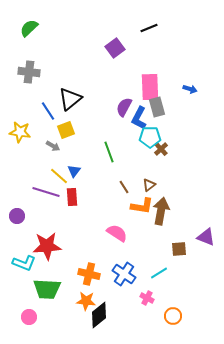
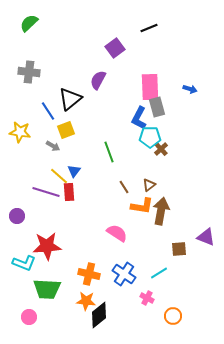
green semicircle: moved 5 px up
purple semicircle: moved 26 px left, 27 px up
red rectangle: moved 3 px left, 5 px up
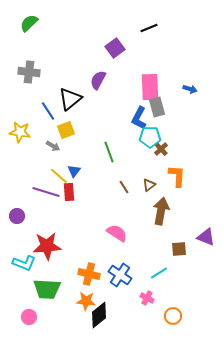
orange L-shape: moved 35 px right, 30 px up; rotated 95 degrees counterclockwise
blue cross: moved 4 px left, 1 px down
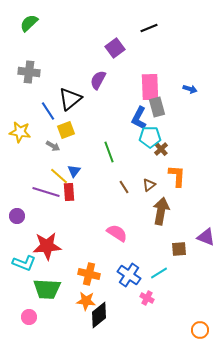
blue cross: moved 9 px right
orange circle: moved 27 px right, 14 px down
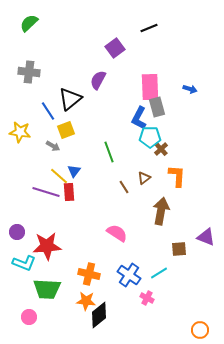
brown triangle: moved 5 px left, 7 px up
purple circle: moved 16 px down
